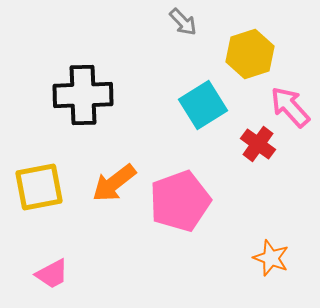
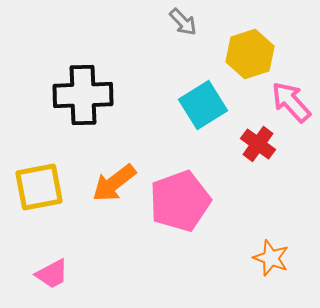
pink arrow: moved 1 px right, 5 px up
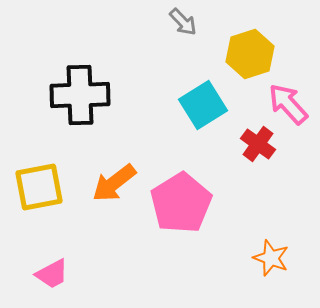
black cross: moved 3 px left
pink arrow: moved 3 px left, 2 px down
pink pentagon: moved 1 px right, 2 px down; rotated 12 degrees counterclockwise
